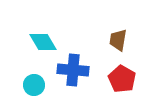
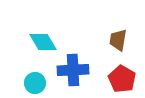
blue cross: rotated 8 degrees counterclockwise
cyan circle: moved 1 px right, 2 px up
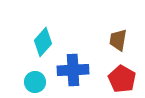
cyan diamond: rotated 72 degrees clockwise
cyan circle: moved 1 px up
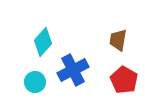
blue cross: rotated 24 degrees counterclockwise
red pentagon: moved 2 px right, 1 px down
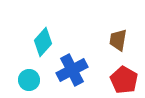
blue cross: moved 1 px left
cyan circle: moved 6 px left, 2 px up
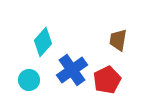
blue cross: rotated 8 degrees counterclockwise
red pentagon: moved 17 px left; rotated 16 degrees clockwise
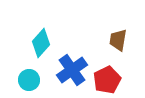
cyan diamond: moved 2 px left, 1 px down
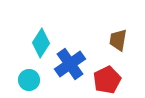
cyan diamond: rotated 8 degrees counterclockwise
blue cross: moved 2 px left, 6 px up
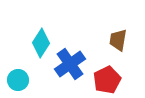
cyan circle: moved 11 px left
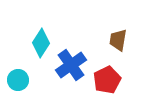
blue cross: moved 1 px right, 1 px down
